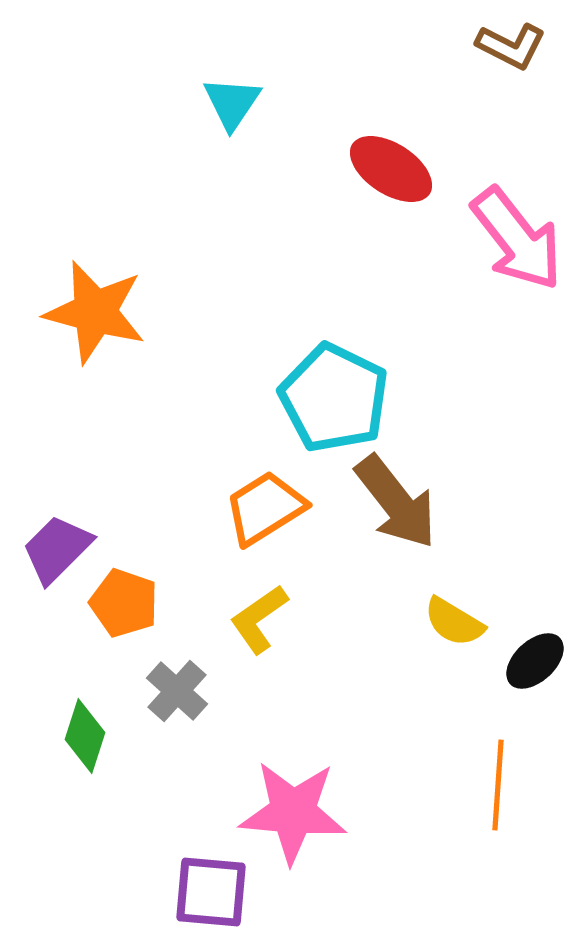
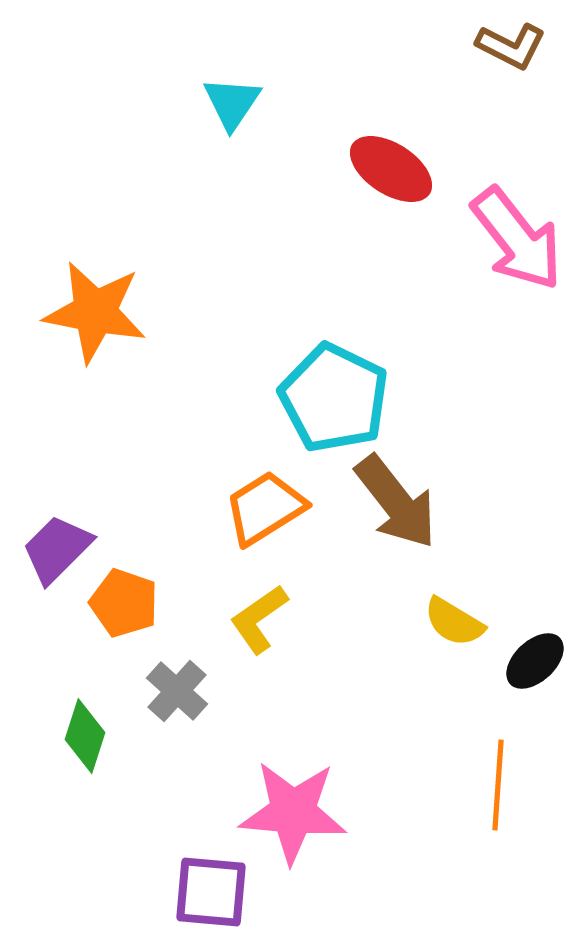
orange star: rotated 4 degrees counterclockwise
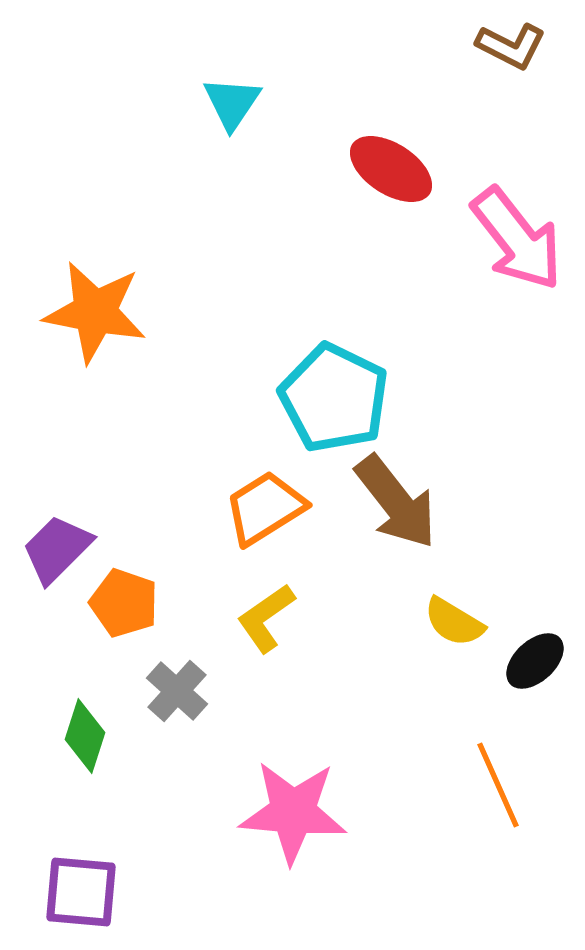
yellow L-shape: moved 7 px right, 1 px up
orange line: rotated 28 degrees counterclockwise
purple square: moved 130 px left
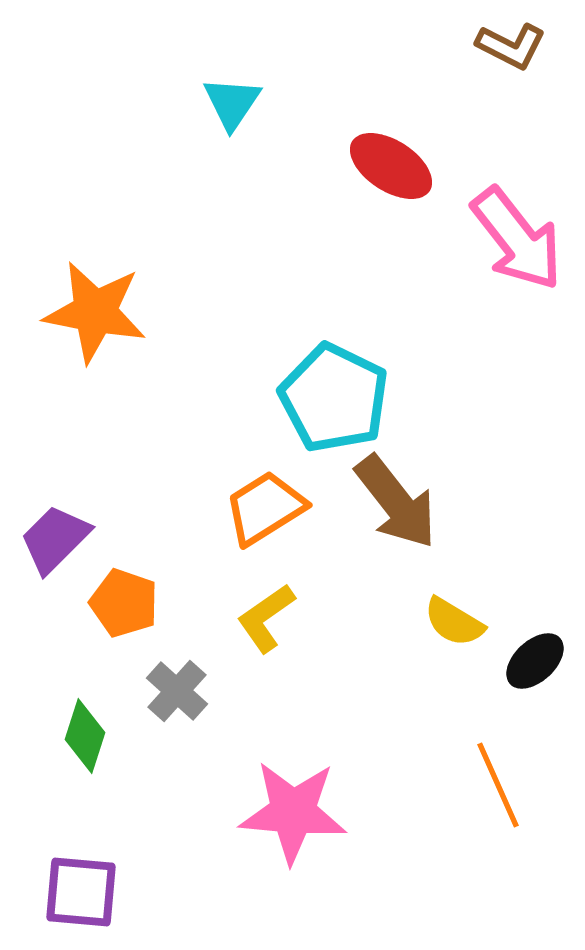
red ellipse: moved 3 px up
purple trapezoid: moved 2 px left, 10 px up
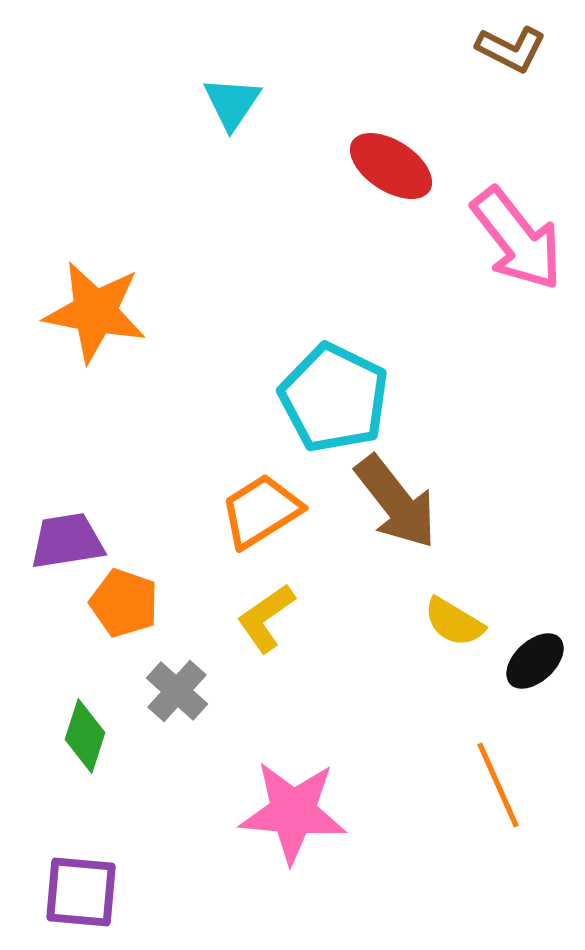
brown L-shape: moved 3 px down
orange trapezoid: moved 4 px left, 3 px down
purple trapezoid: moved 12 px right, 2 px down; rotated 36 degrees clockwise
